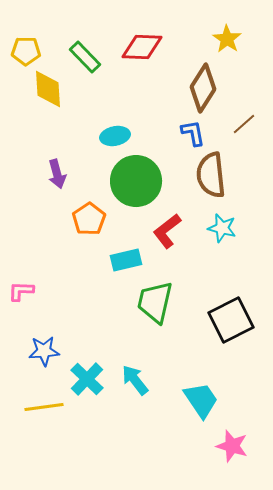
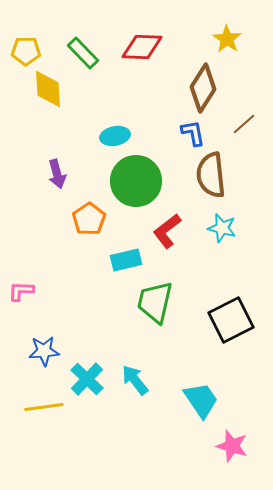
green rectangle: moved 2 px left, 4 px up
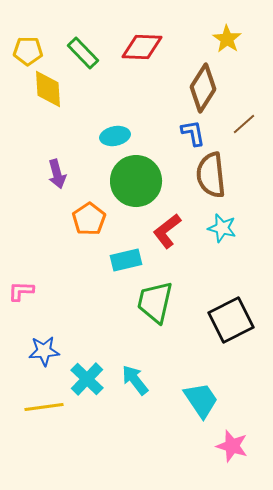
yellow pentagon: moved 2 px right
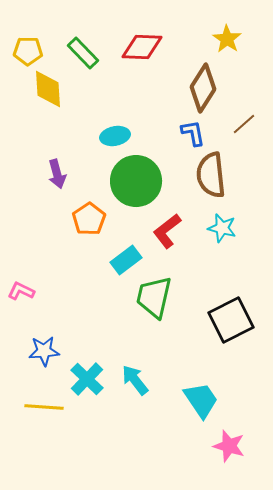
cyan rectangle: rotated 24 degrees counterclockwise
pink L-shape: rotated 24 degrees clockwise
green trapezoid: moved 1 px left, 5 px up
yellow line: rotated 12 degrees clockwise
pink star: moved 3 px left
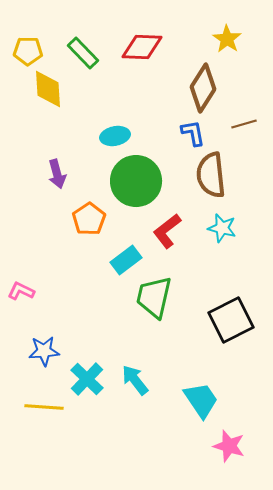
brown line: rotated 25 degrees clockwise
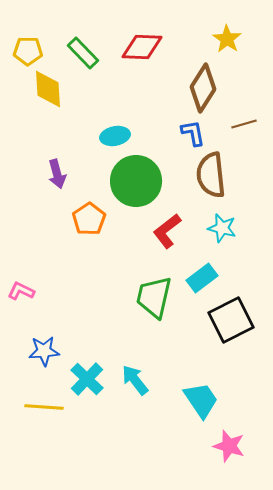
cyan rectangle: moved 76 px right, 18 px down
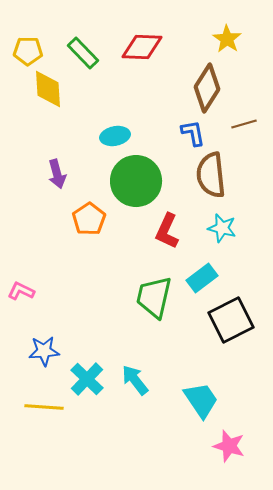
brown diamond: moved 4 px right
red L-shape: rotated 27 degrees counterclockwise
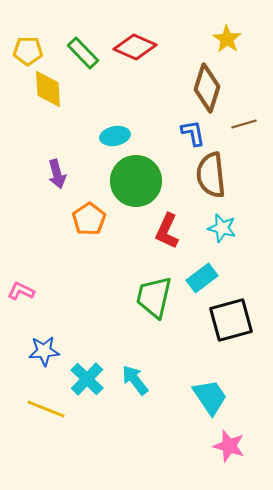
red diamond: moved 7 px left; rotated 21 degrees clockwise
brown diamond: rotated 15 degrees counterclockwise
black square: rotated 12 degrees clockwise
cyan trapezoid: moved 9 px right, 3 px up
yellow line: moved 2 px right, 2 px down; rotated 18 degrees clockwise
